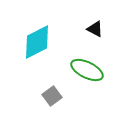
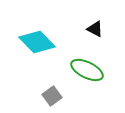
cyan diamond: rotated 72 degrees clockwise
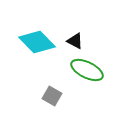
black triangle: moved 20 px left, 12 px down
gray square: rotated 24 degrees counterclockwise
